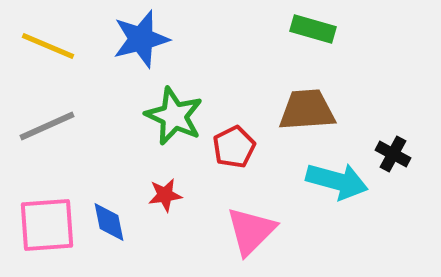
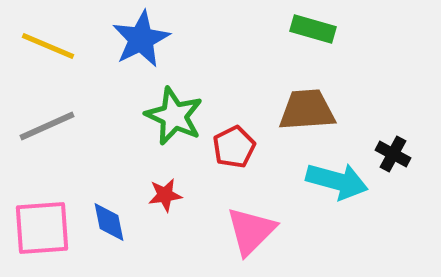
blue star: rotated 12 degrees counterclockwise
pink square: moved 5 px left, 3 px down
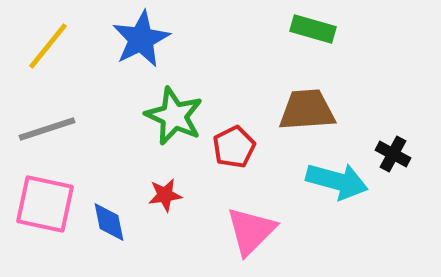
yellow line: rotated 74 degrees counterclockwise
gray line: moved 3 px down; rotated 6 degrees clockwise
pink square: moved 3 px right, 24 px up; rotated 16 degrees clockwise
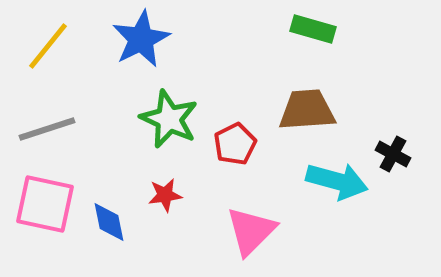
green star: moved 5 px left, 3 px down
red pentagon: moved 1 px right, 3 px up
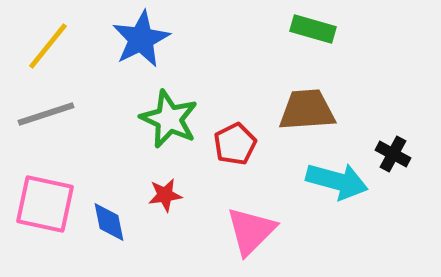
gray line: moved 1 px left, 15 px up
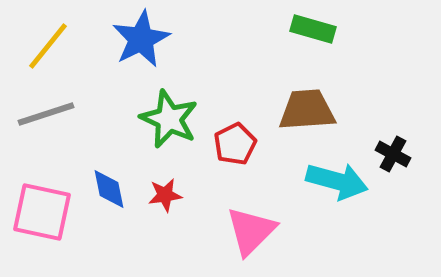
pink square: moved 3 px left, 8 px down
blue diamond: moved 33 px up
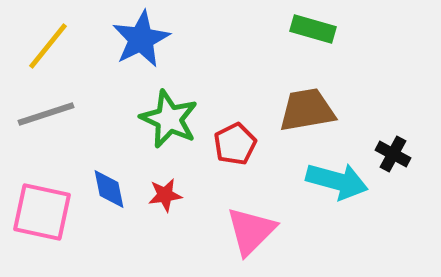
brown trapezoid: rotated 6 degrees counterclockwise
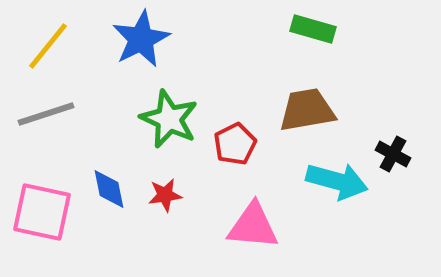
pink triangle: moved 2 px right, 5 px up; rotated 50 degrees clockwise
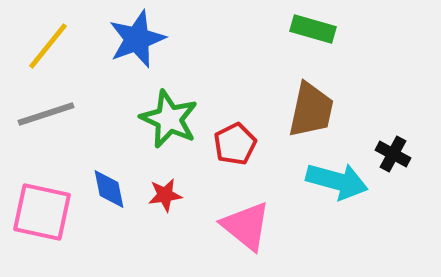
blue star: moved 4 px left; rotated 6 degrees clockwise
brown trapezoid: moved 4 px right; rotated 112 degrees clockwise
pink triangle: moved 7 px left; rotated 34 degrees clockwise
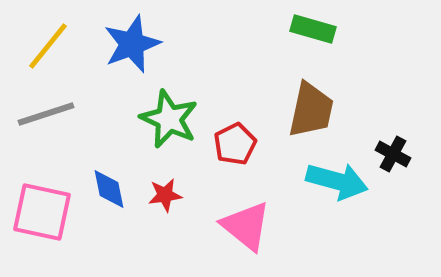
blue star: moved 5 px left, 5 px down
